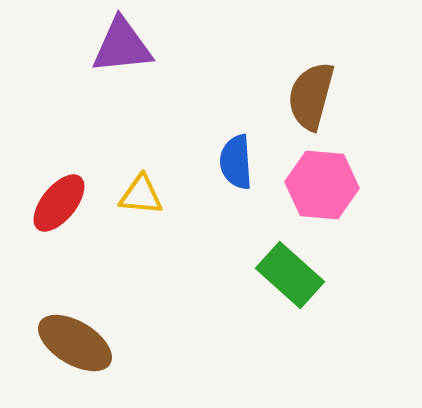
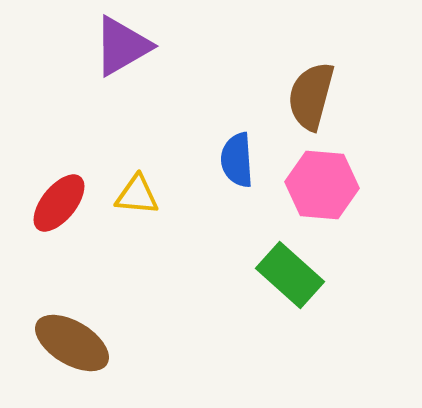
purple triangle: rotated 24 degrees counterclockwise
blue semicircle: moved 1 px right, 2 px up
yellow triangle: moved 4 px left
brown ellipse: moved 3 px left
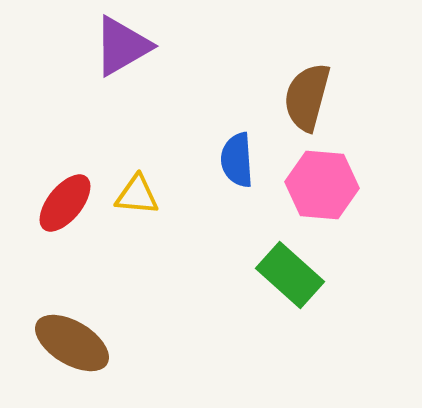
brown semicircle: moved 4 px left, 1 px down
red ellipse: moved 6 px right
